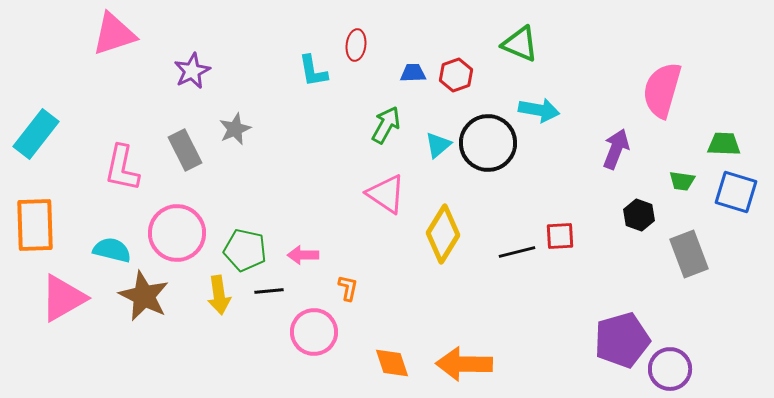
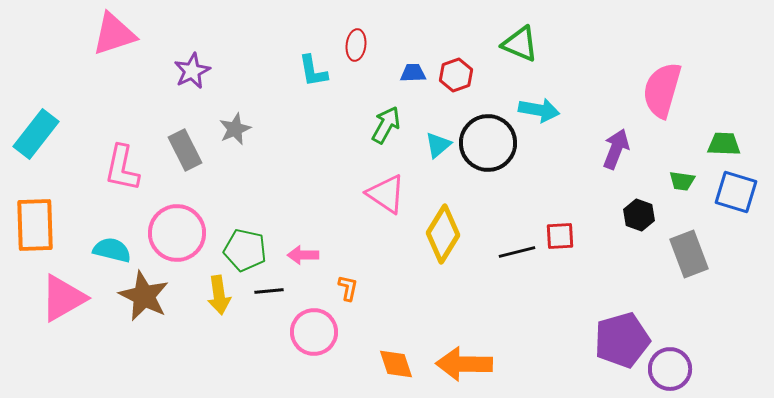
orange diamond at (392, 363): moved 4 px right, 1 px down
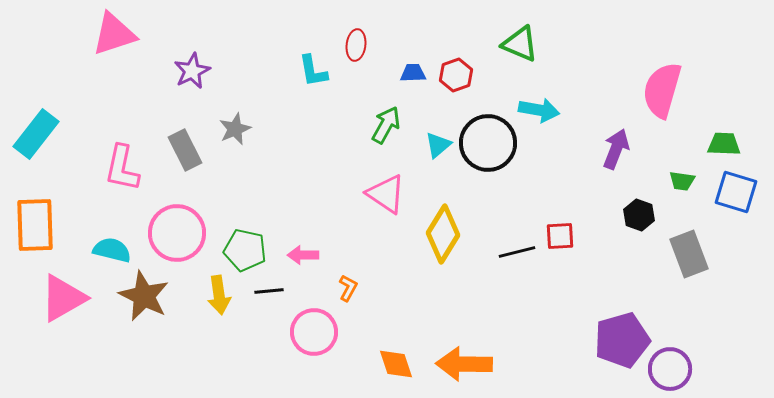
orange L-shape at (348, 288): rotated 16 degrees clockwise
